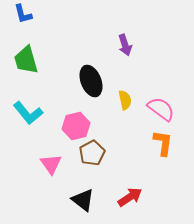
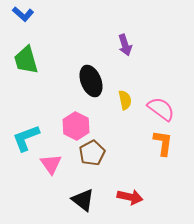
blue L-shape: rotated 35 degrees counterclockwise
cyan L-shape: moved 2 px left, 25 px down; rotated 108 degrees clockwise
pink hexagon: rotated 20 degrees counterclockwise
red arrow: rotated 45 degrees clockwise
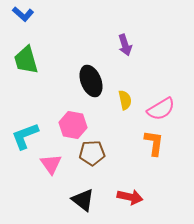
pink semicircle: rotated 112 degrees clockwise
pink hexagon: moved 3 px left, 1 px up; rotated 16 degrees counterclockwise
cyan L-shape: moved 1 px left, 2 px up
orange L-shape: moved 9 px left
brown pentagon: rotated 25 degrees clockwise
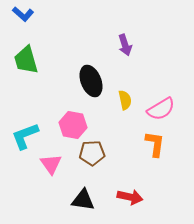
orange L-shape: moved 1 px right, 1 px down
black triangle: rotated 30 degrees counterclockwise
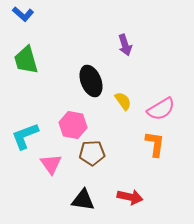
yellow semicircle: moved 2 px left, 1 px down; rotated 24 degrees counterclockwise
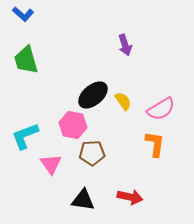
black ellipse: moved 2 px right, 14 px down; rotated 72 degrees clockwise
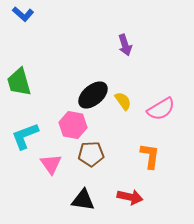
green trapezoid: moved 7 px left, 22 px down
orange L-shape: moved 5 px left, 12 px down
brown pentagon: moved 1 px left, 1 px down
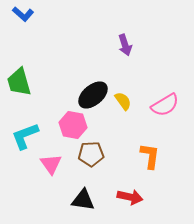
pink semicircle: moved 4 px right, 4 px up
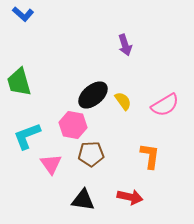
cyan L-shape: moved 2 px right
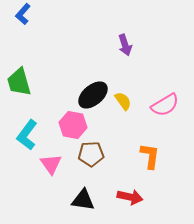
blue L-shape: rotated 90 degrees clockwise
cyan L-shape: moved 1 px up; rotated 32 degrees counterclockwise
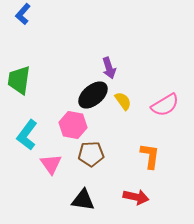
purple arrow: moved 16 px left, 23 px down
green trapezoid: moved 2 px up; rotated 24 degrees clockwise
red arrow: moved 6 px right
